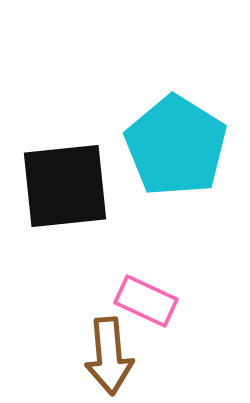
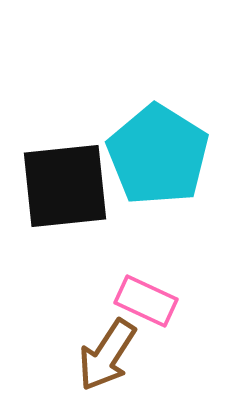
cyan pentagon: moved 18 px left, 9 px down
brown arrow: moved 2 px left, 1 px up; rotated 38 degrees clockwise
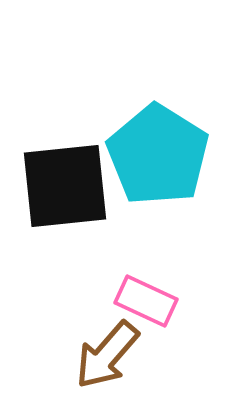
brown arrow: rotated 8 degrees clockwise
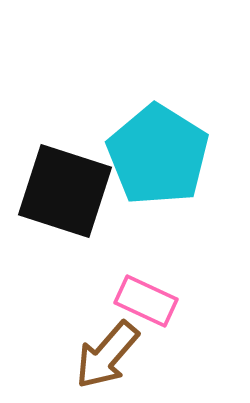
black square: moved 5 px down; rotated 24 degrees clockwise
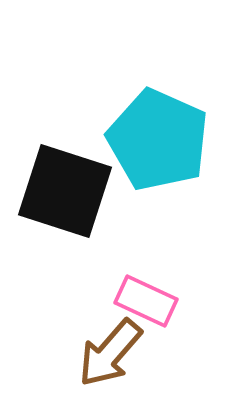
cyan pentagon: moved 15 px up; rotated 8 degrees counterclockwise
brown arrow: moved 3 px right, 2 px up
